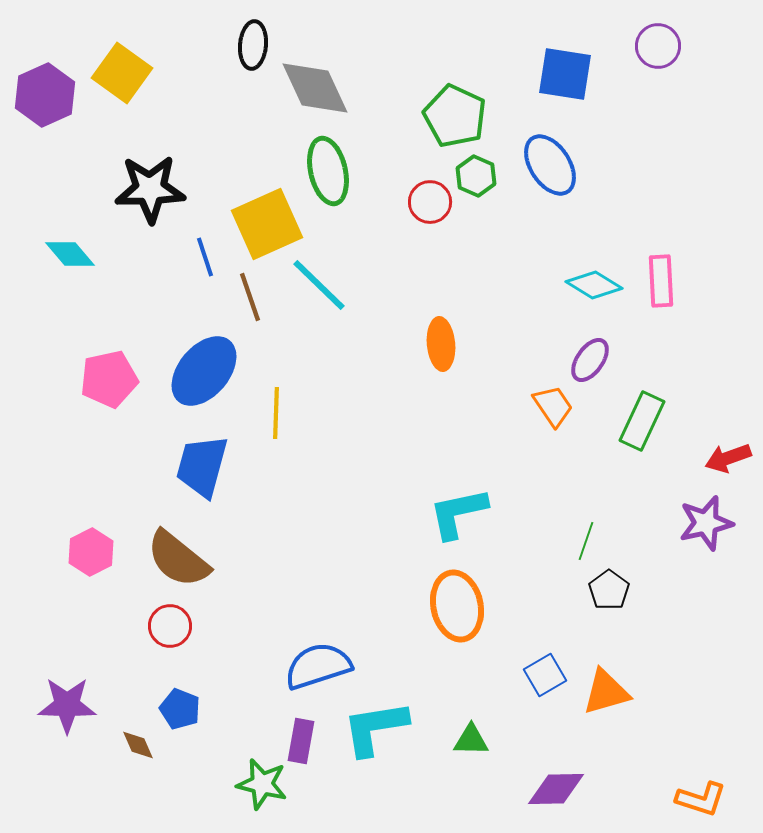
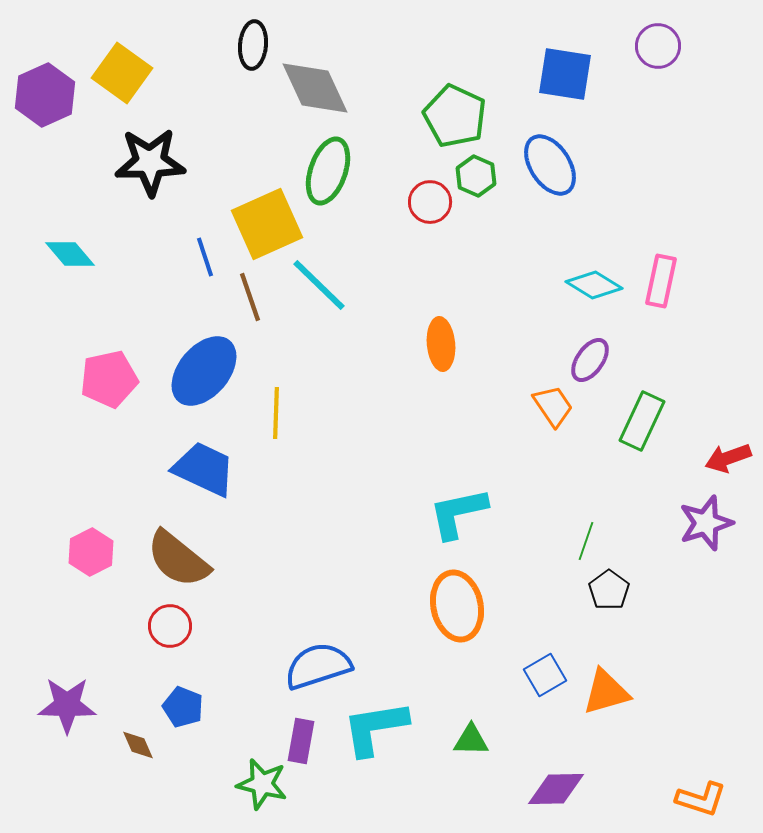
green ellipse at (328, 171): rotated 32 degrees clockwise
black star at (150, 189): moved 27 px up
pink rectangle at (661, 281): rotated 15 degrees clockwise
blue trapezoid at (202, 466): moved 2 px right, 3 px down; rotated 100 degrees clockwise
purple star at (706, 523): rotated 4 degrees counterclockwise
blue pentagon at (180, 709): moved 3 px right, 2 px up
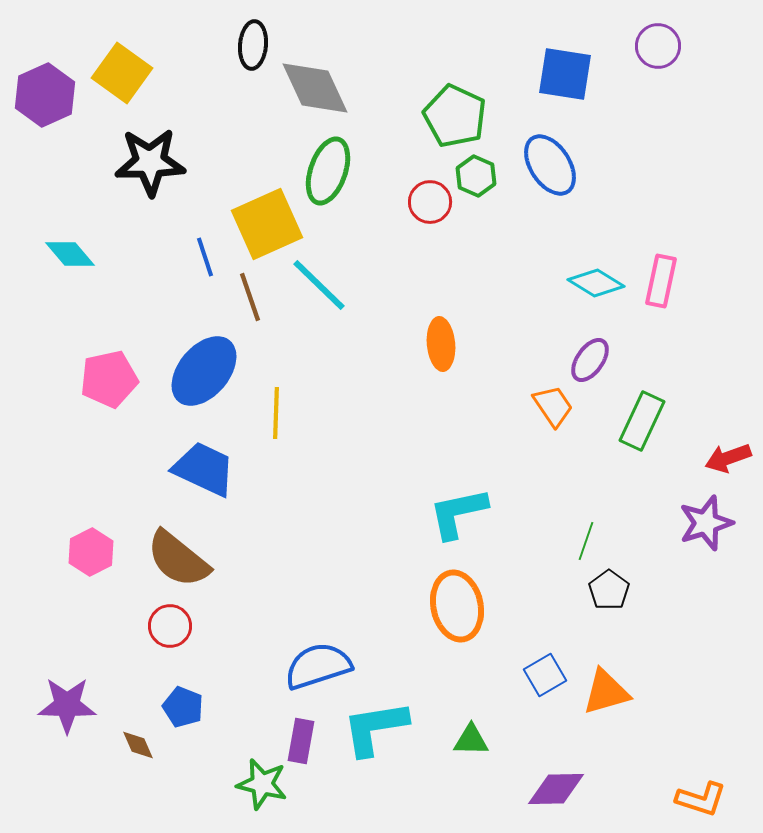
cyan diamond at (594, 285): moved 2 px right, 2 px up
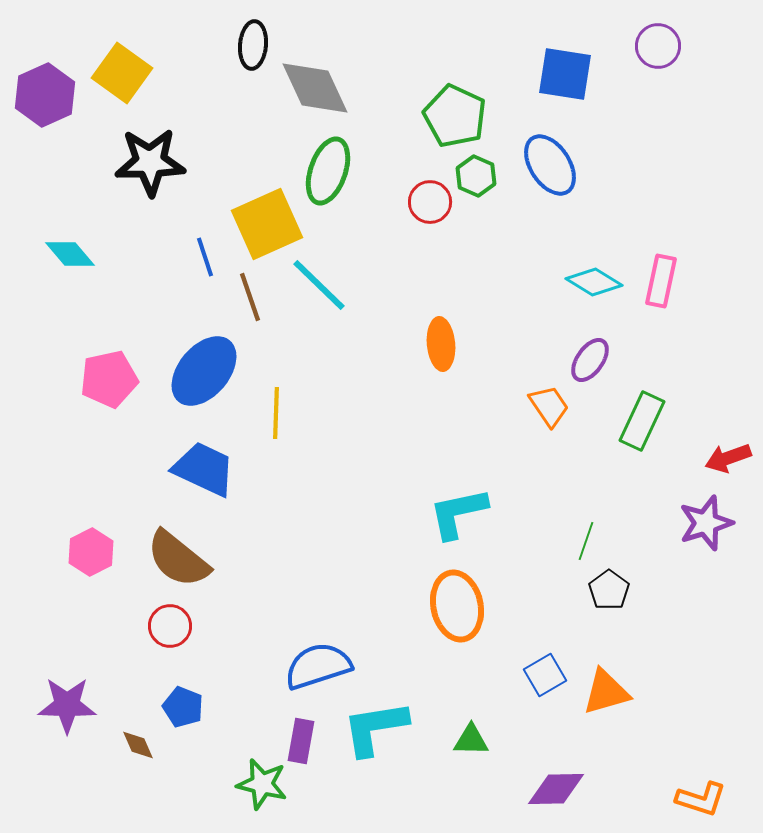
cyan diamond at (596, 283): moved 2 px left, 1 px up
orange trapezoid at (553, 406): moved 4 px left
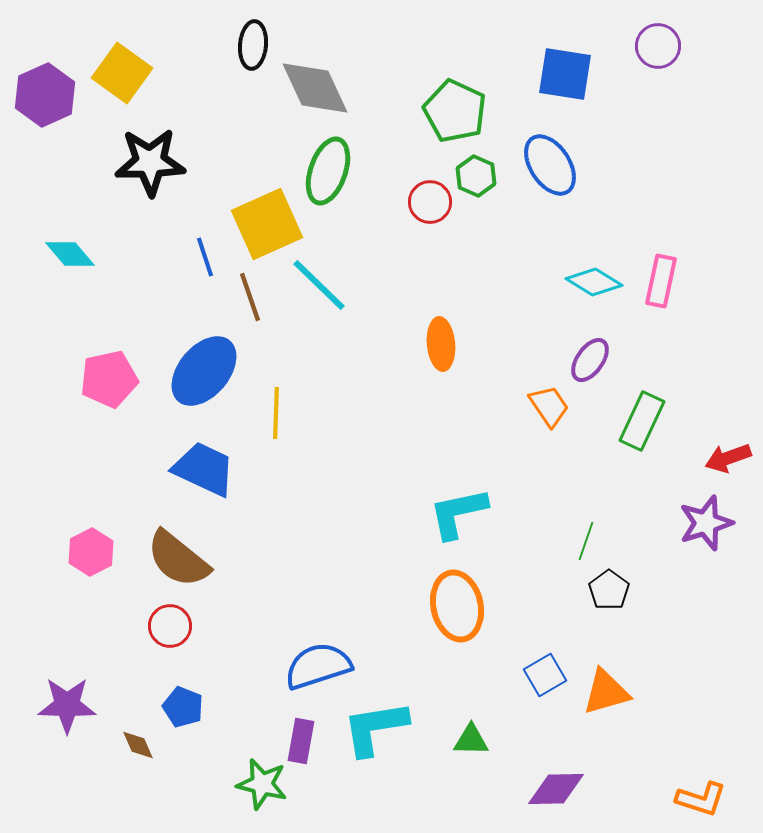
green pentagon at (455, 116): moved 5 px up
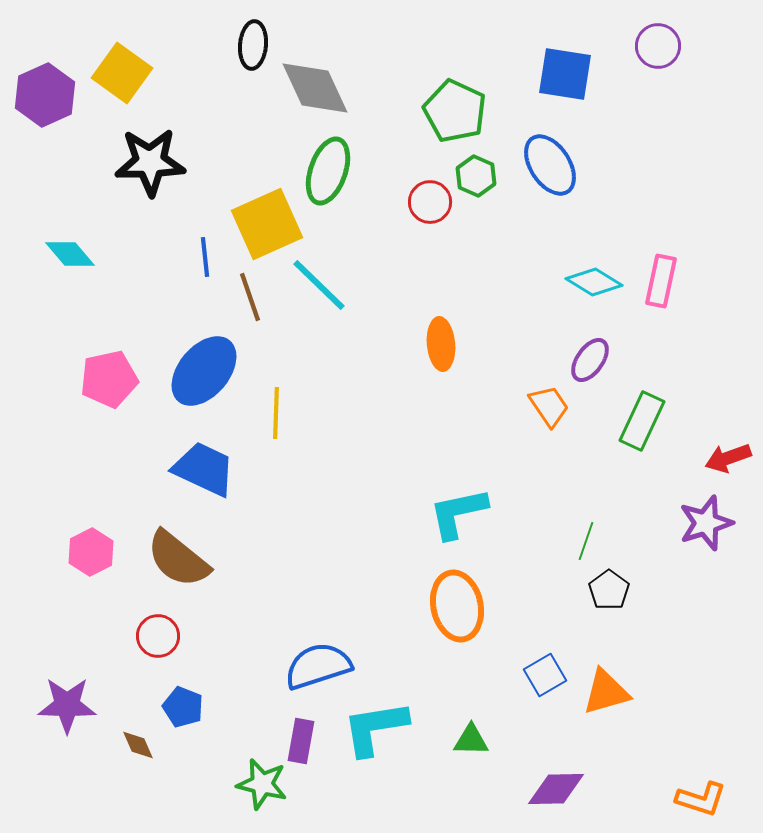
blue line at (205, 257): rotated 12 degrees clockwise
red circle at (170, 626): moved 12 px left, 10 px down
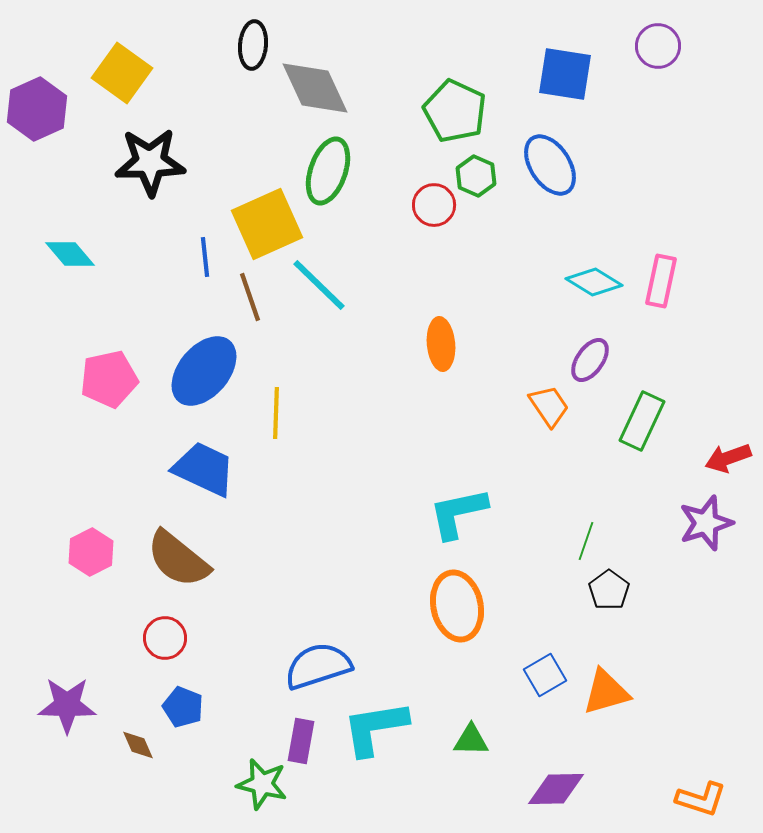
purple hexagon at (45, 95): moved 8 px left, 14 px down
red circle at (430, 202): moved 4 px right, 3 px down
red circle at (158, 636): moved 7 px right, 2 px down
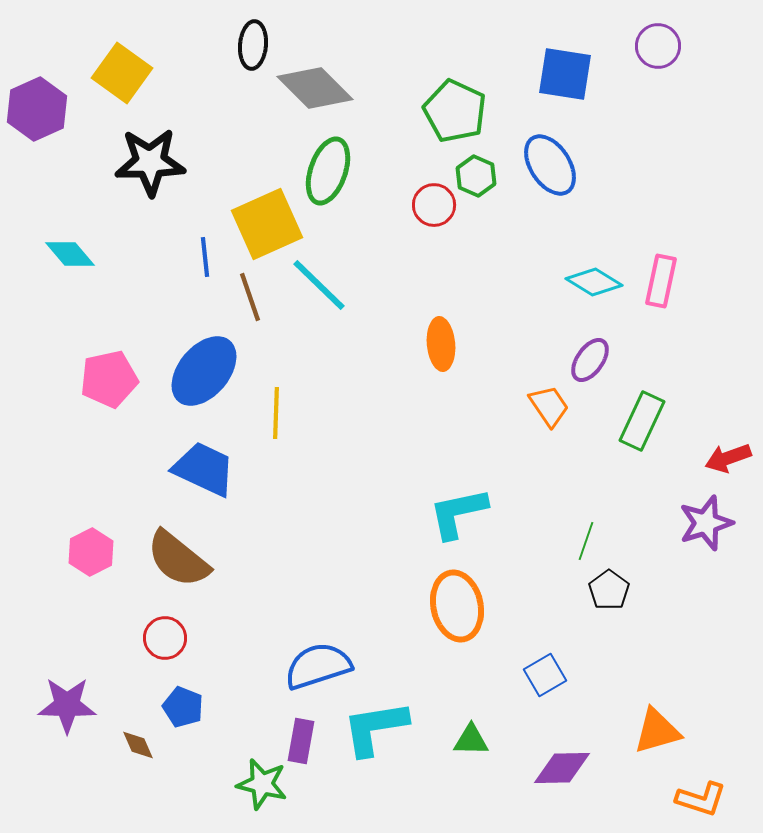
gray diamond at (315, 88): rotated 20 degrees counterclockwise
orange triangle at (606, 692): moved 51 px right, 39 px down
purple diamond at (556, 789): moved 6 px right, 21 px up
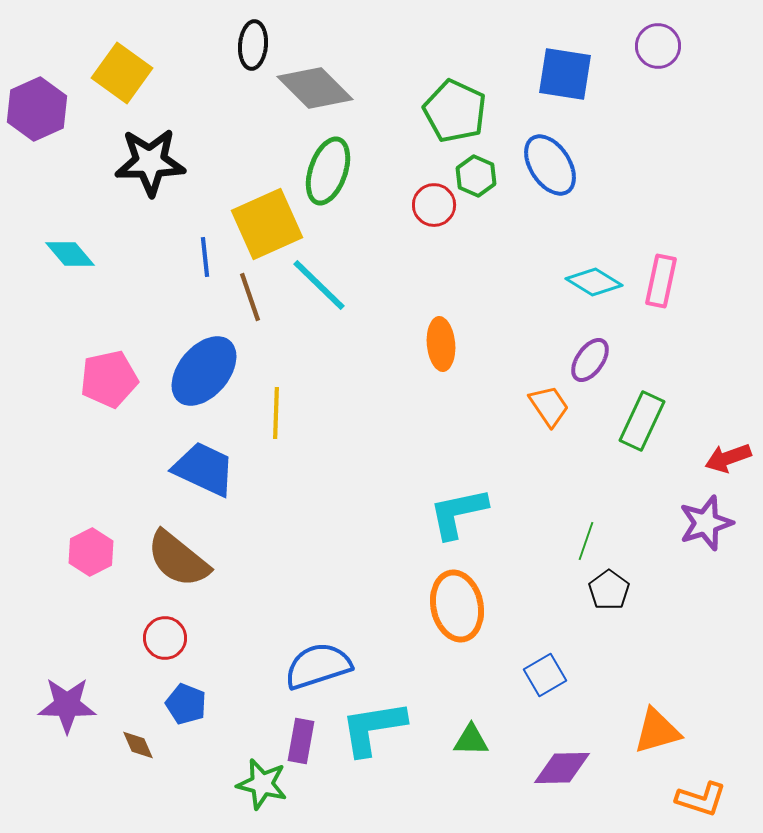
blue pentagon at (183, 707): moved 3 px right, 3 px up
cyan L-shape at (375, 728): moved 2 px left
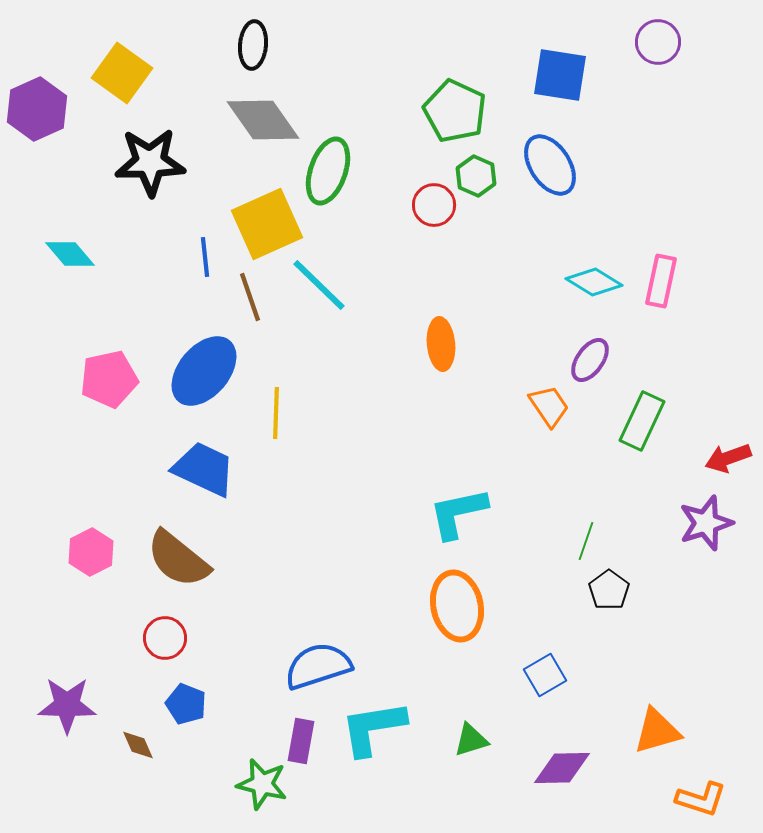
purple circle at (658, 46): moved 4 px up
blue square at (565, 74): moved 5 px left, 1 px down
gray diamond at (315, 88): moved 52 px left, 32 px down; rotated 10 degrees clockwise
green triangle at (471, 740): rotated 18 degrees counterclockwise
